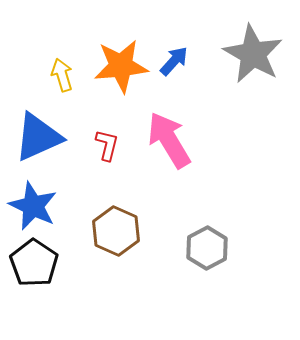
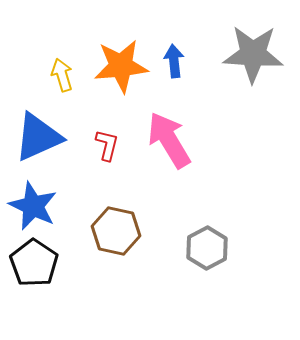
gray star: rotated 26 degrees counterclockwise
blue arrow: rotated 48 degrees counterclockwise
brown hexagon: rotated 12 degrees counterclockwise
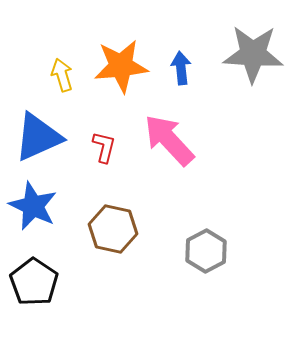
blue arrow: moved 7 px right, 7 px down
pink arrow: rotated 12 degrees counterclockwise
red L-shape: moved 3 px left, 2 px down
brown hexagon: moved 3 px left, 2 px up
gray hexagon: moved 1 px left, 3 px down
black pentagon: moved 19 px down
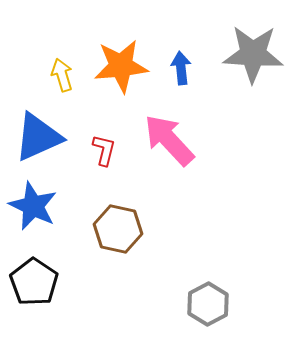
red L-shape: moved 3 px down
brown hexagon: moved 5 px right
gray hexagon: moved 2 px right, 53 px down
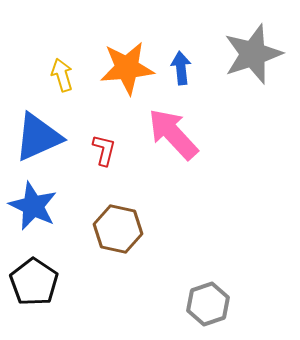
gray star: rotated 22 degrees counterclockwise
orange star: moved 6 px right, 2 px down
pink arrow: moved 4 px right, 6 px up
gray hexagon: rotated 9 degrees clockwise
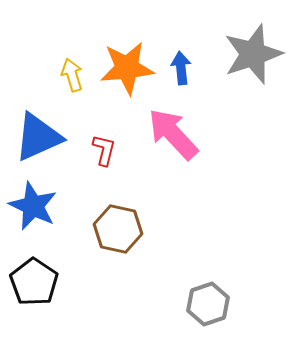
yellow arrow: moved 10 px right
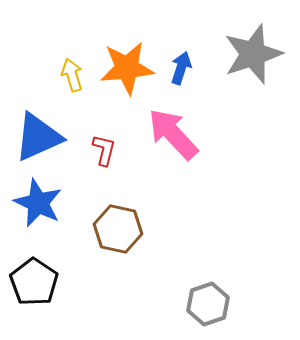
blue arrow: rotated 24 degrees clockwise
blue star: moved 5 px right, 3 px up
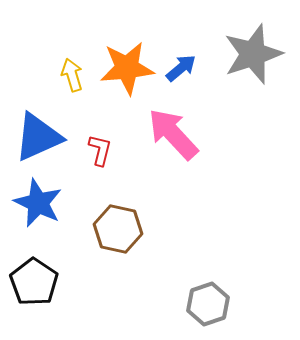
blue arrow: rotated 32 degrees clockwise
red L-shape: moved 4 px left
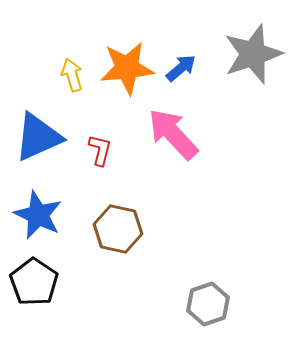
blue star: moved 12 px down
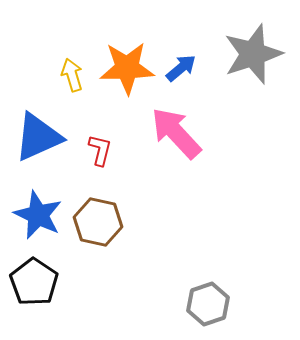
orange star: rotated 4 degrees clockwise
pink arrow: moved 3 px right, 1 px up
brown hexagon: moved 20 px left, 7 px up
